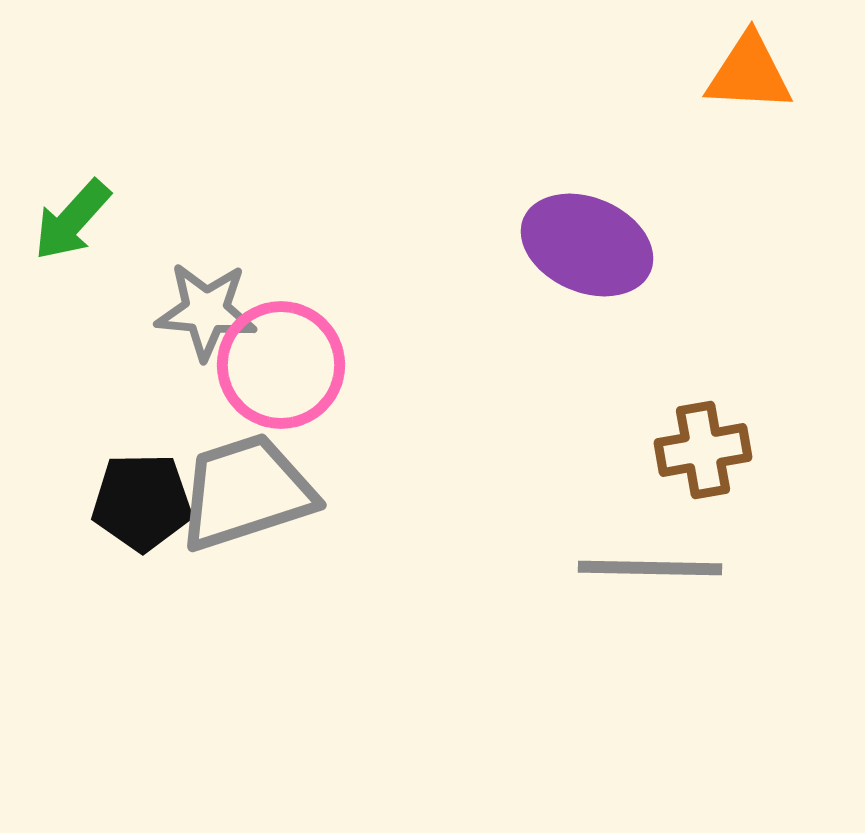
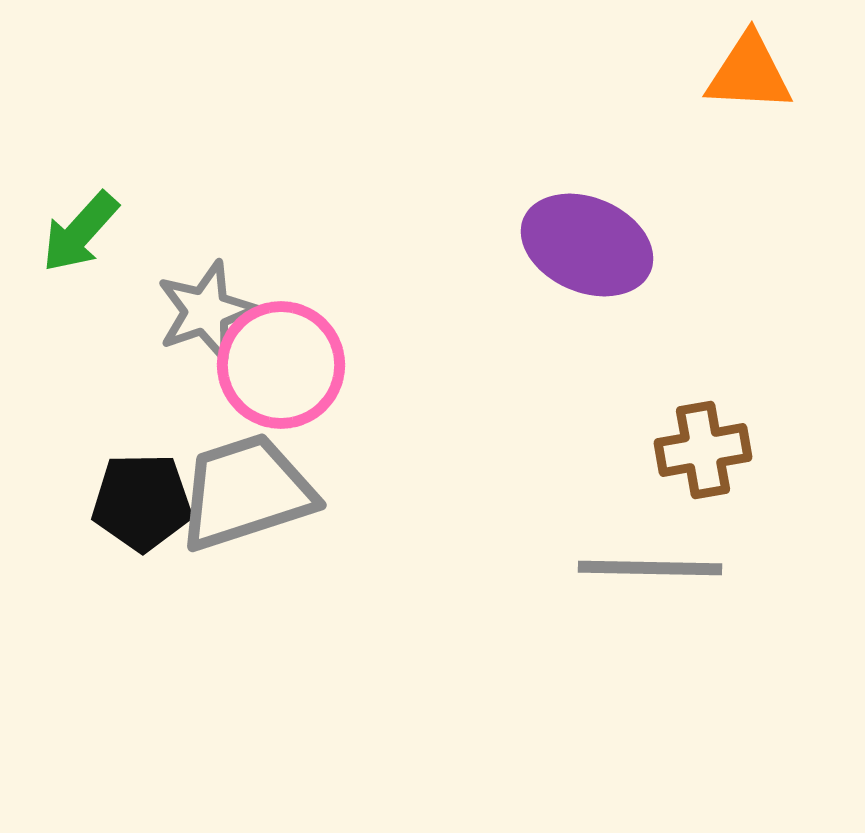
green arrow: moved 8 px right, 12 px down
gray star: rotated 24 degrees counterclockwise
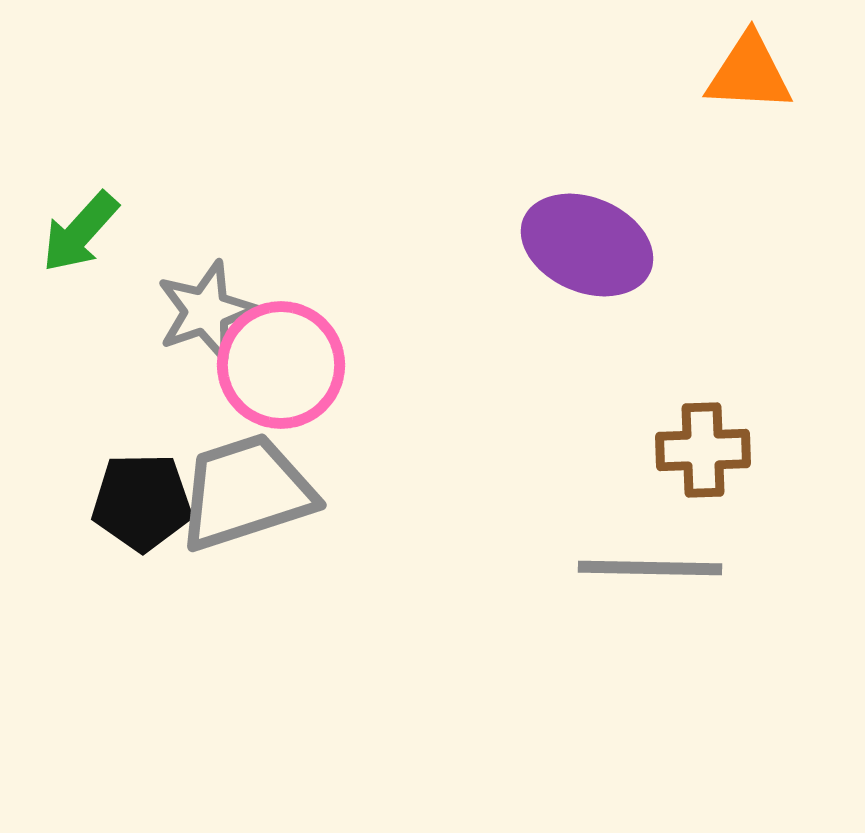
brown cross: rotated 8 degrees clockwise
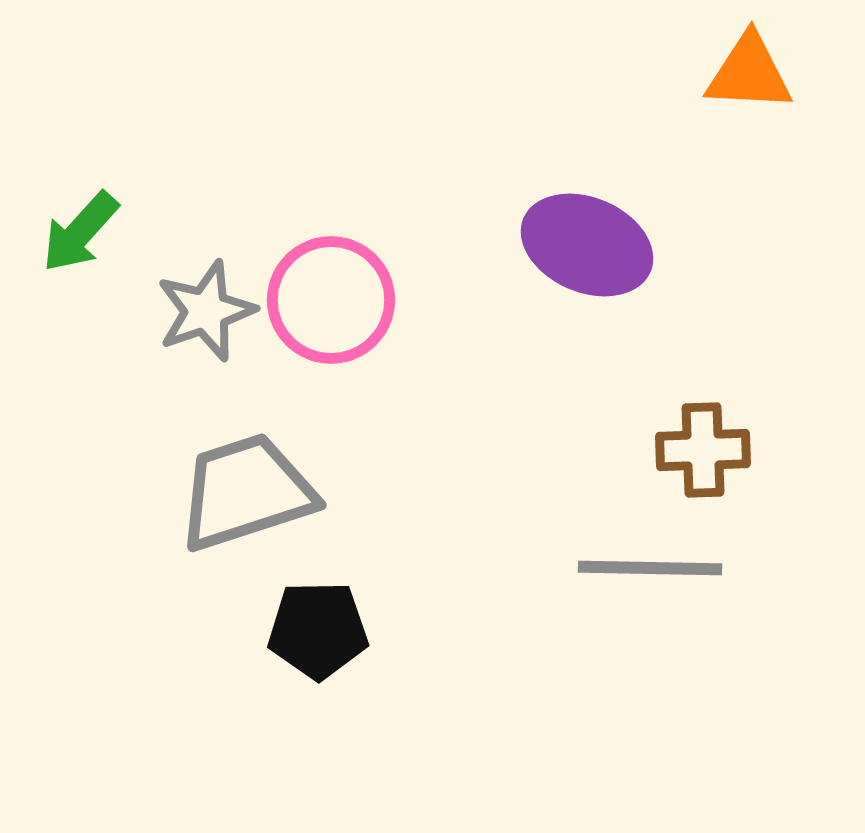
pink circle: moved 50 px right, 65 px up
black pentagon: moved 176 px right, 128 px down
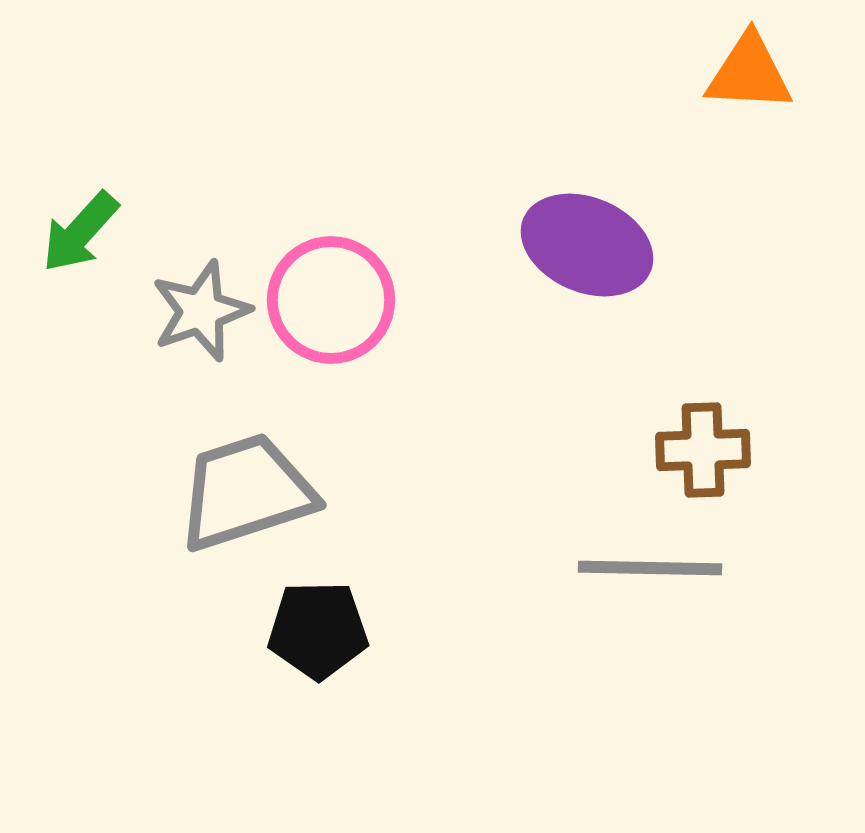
gray star: moved 5 px left
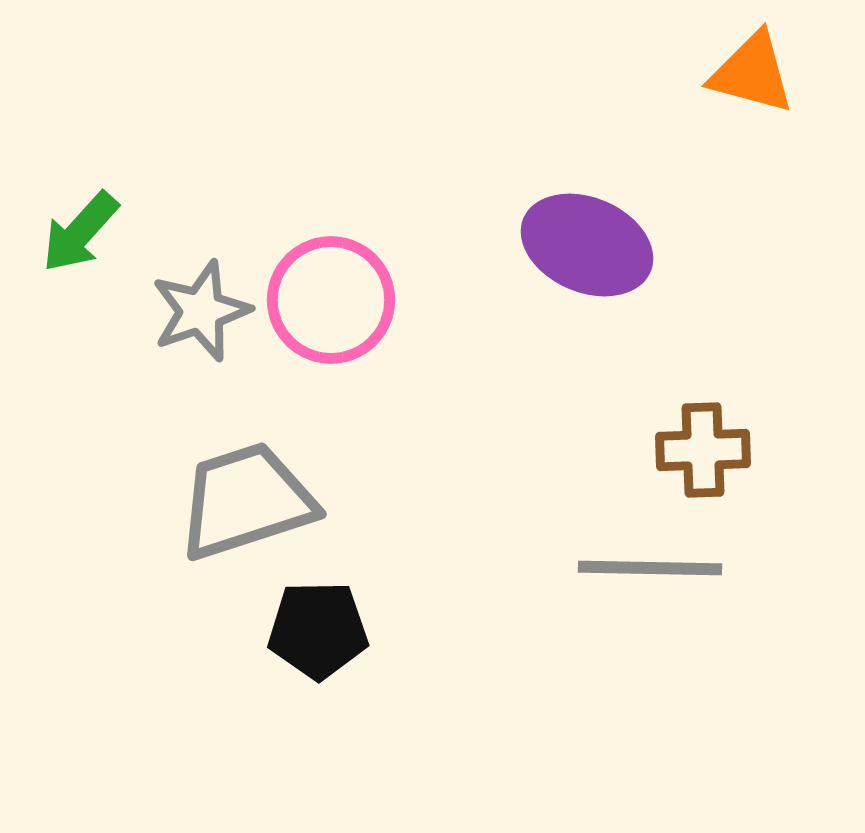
orange triangle: moved 3 px right; rotated 12 degrees clockwise
gray trapezoid: moved 9 px down
